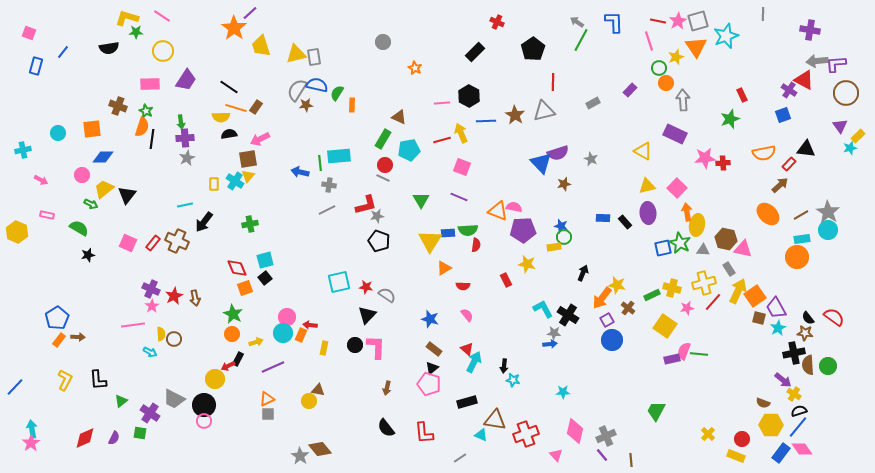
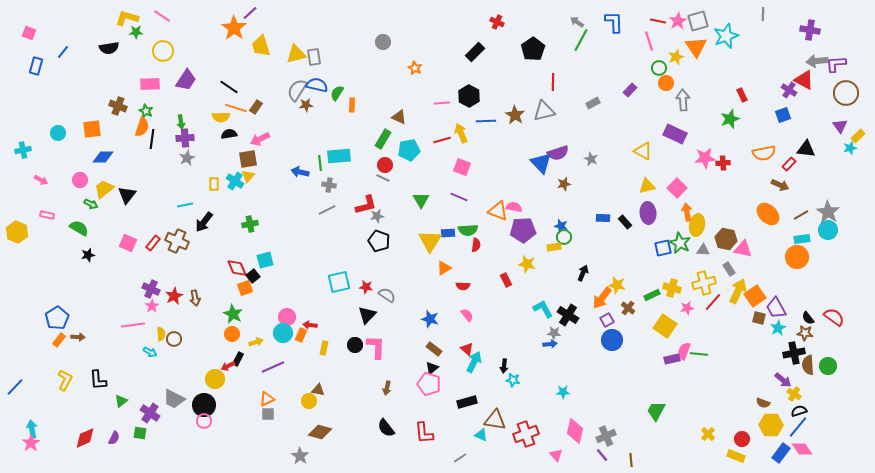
pink circle at (82, 175): moved 2 px left, 5 px down
brown arrow at (780, 185): rotated 66 degrees clockwise
black square at (265, 278): moved 12 px left, 2 px up
brown diamond at (320, 449): moved 17 px up; rotated 35 degrees counterclockwise
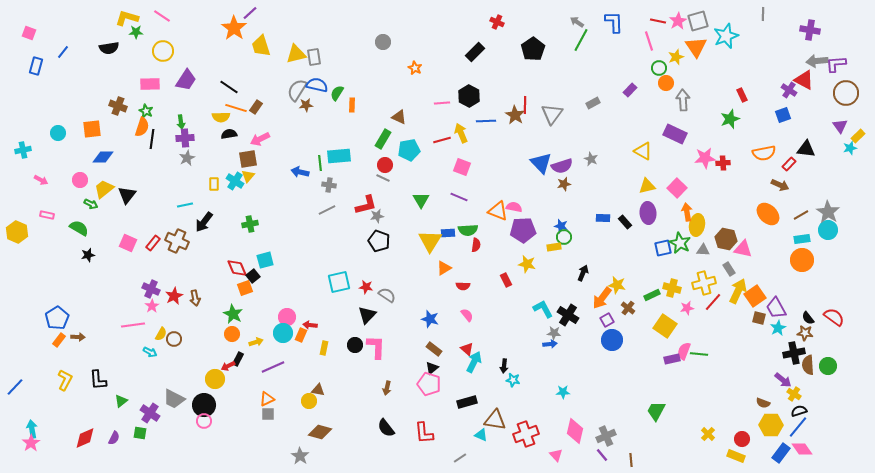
red line at (553, 82): moved 28 px left, 23 px down
gray triangle at (544, 111): moved 8 px right, 3 px down; rotated 40 degrees counterclockwise
purple semicircle at (558, 153): moved 4 px right, 13 px down
orange circle at (797, 257): moved 5 px right, 3 px down
yellow semicircle at (161, 334): rotated 32 degrees clockwise
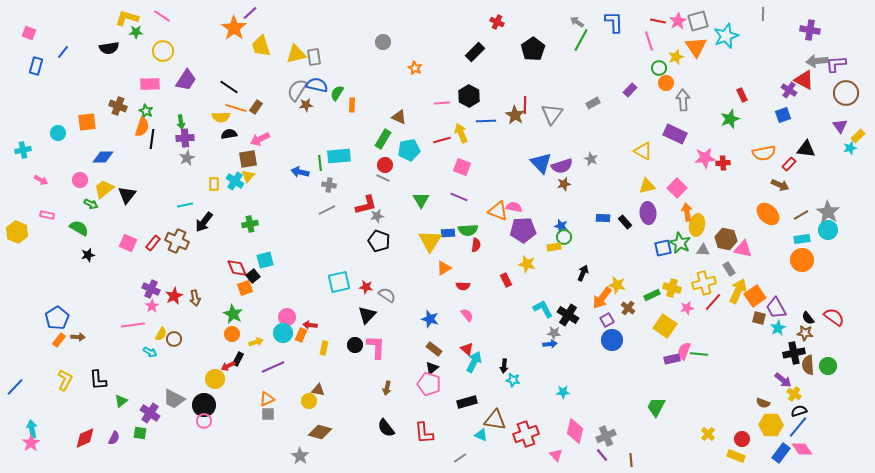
orange square at (92, 129): moved 5 px left, 7 px up
green trapezoid at (656, 411): moved 4 px up
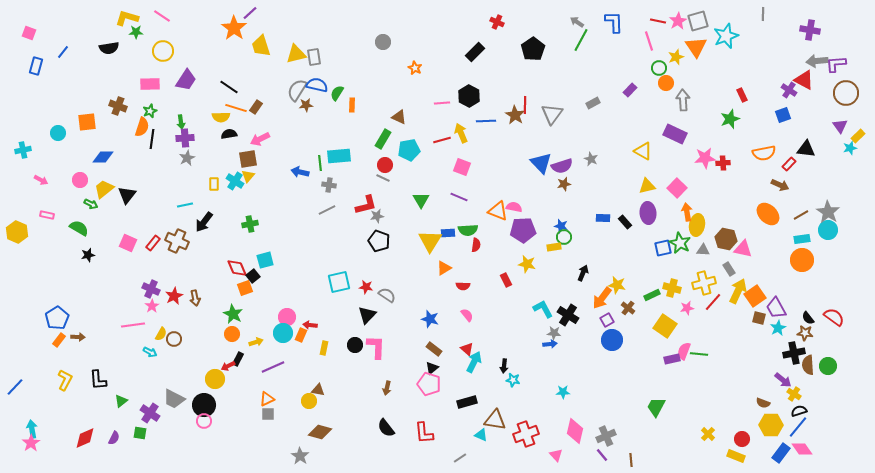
green star at (146, 111): moved 4 px right; rotated 24 degrees clockwise
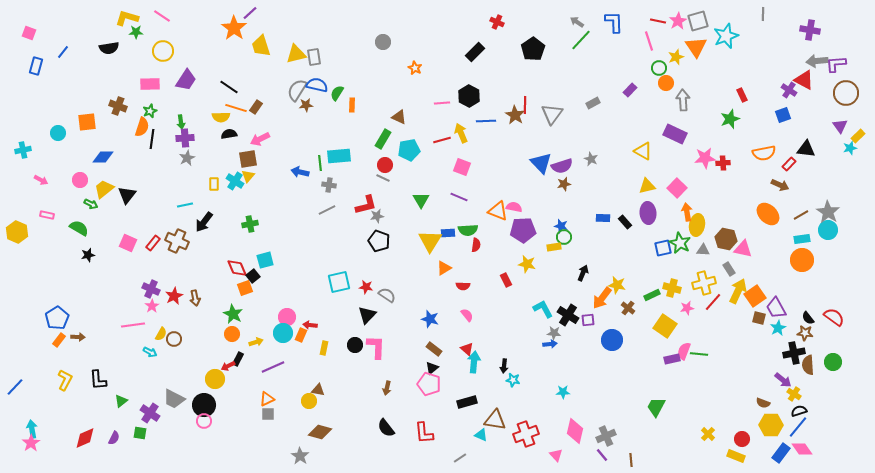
green line at (581, 40): rotated 15 degrees clockwise
purple square at (607, 320): moved 19 px left; rotated 24 degrees clockwise
cyan arrow at (474, 362): rotated 20 degrees counterclockwise
green circle at (828, 366): moved 5 px right, 4 px up
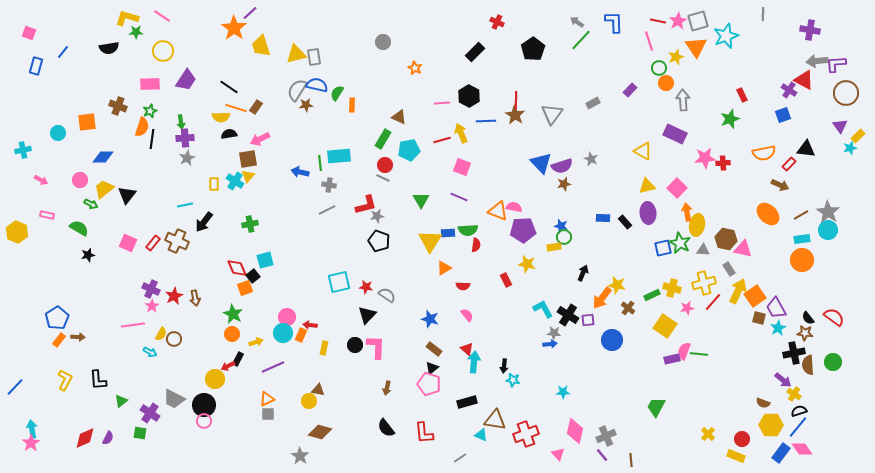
red line at (525, 105): moved 9 px left, 5 px up
purple semicircle at (114, 438): moved 6 px left
pink triangle at (556, 455): moved 2 px right, 1 px up
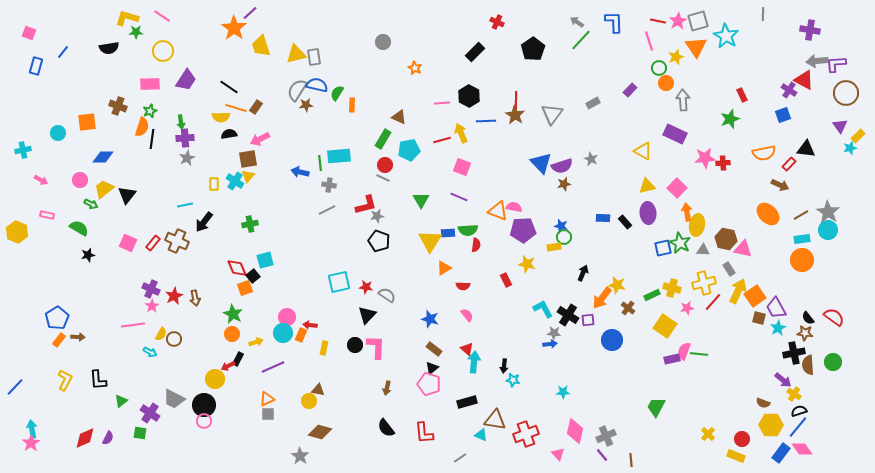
cyan star at (726, 36): rotated 20 degrees counterclockwise
